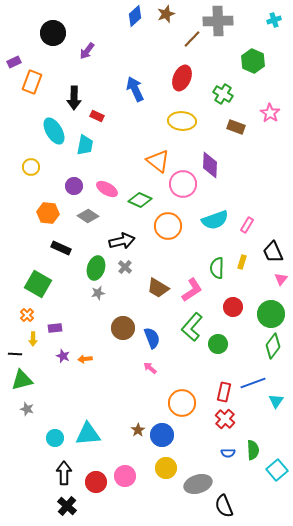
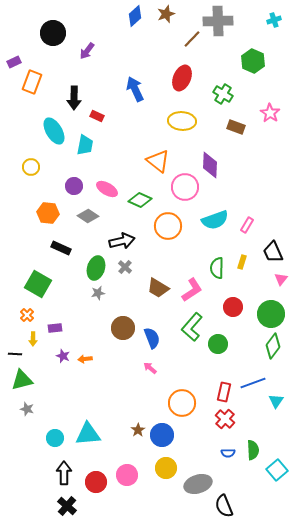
pink circle at (183, 184): moved 2 px right, 3 px down
pink circle at (125, 476): moved 2 px right, 1 px up
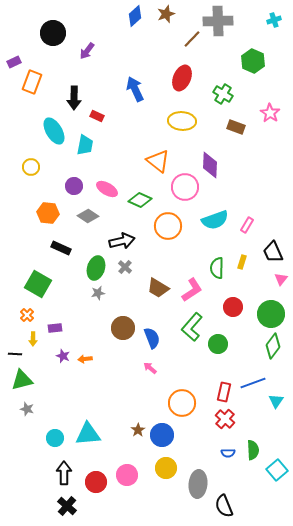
gray ellipse at (198, 484): rotated 68 degrees counterclockwise
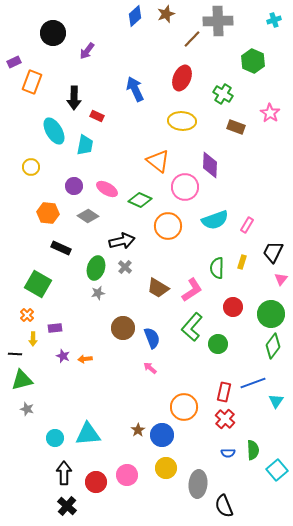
black trapezoid at (273, 252): rotated 50 degrees clockwise
orange circle at (182, 403): moved 2 px right, 4 px down
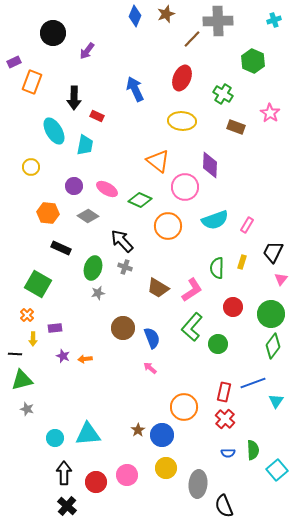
blue diamond at (135, 16): rotated 25 degrees counterclockwise
black arrow at (122, 241): rotated 120 degrees counterclockwise
gray cross at (125, 267): rotated 24 degrees counterclockwise
green ellipse at (96, 268): moved 3 px left
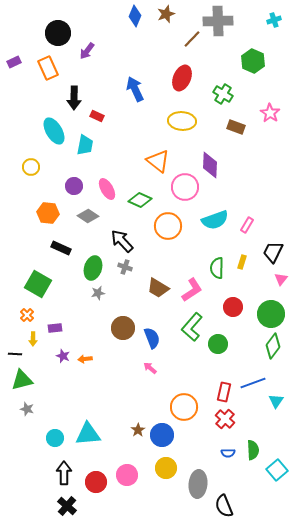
black circle at (53, 33): moved 5 px right
orange rectangle at (32, 82): moved 16 px right, 14 px up; rotated 45 degrees counterclockwise
pink ellipse at (107, 189): rotated 30 degrees clockwise
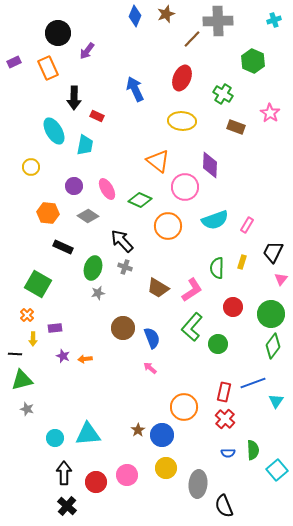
black rectangle at (61, 248): moved 2 px right, 1 px up
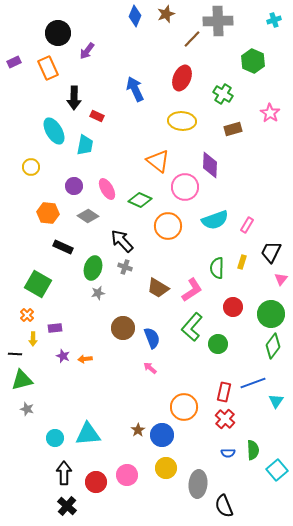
brown rectangle at (236, 127): moved 3 px left, 2 px down; rotated 36 degrees counterclockwise
black trapezoid at (273, 252): moved 2 px left
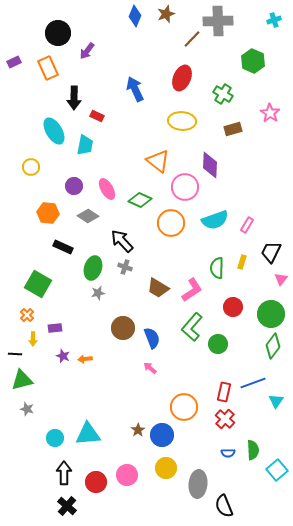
orange circle at (168, 226): moved 3 px right, 3 px up
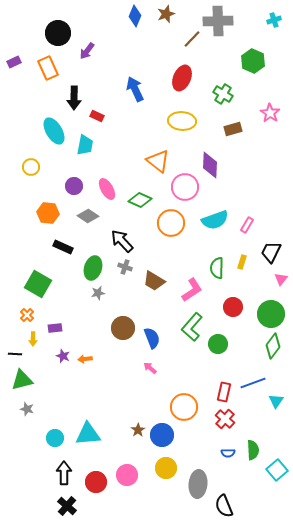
brown trapezoid at (158, 288): moved 4 px left, 7 px up
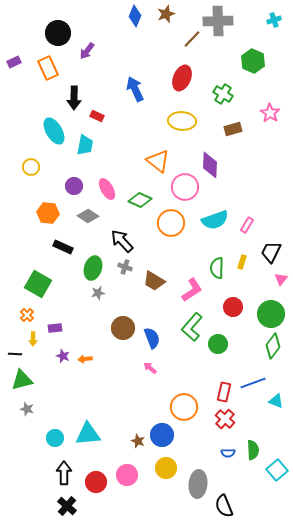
cyan triangle at (276, 401): rotated 42 degrees counterclockwise
brown star at (138, 430): moved 11 px down; rotated 16 degrees counterclockwise
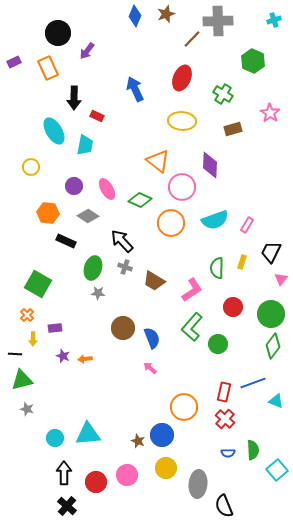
pink circle at (185, 187): moved 3 px left
black rectangle at (63, 247): moved 3 px right, 6 px up
gray star at (98, 293): rotated 16 degrees clockwise
